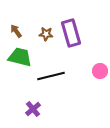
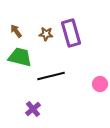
pink circle: moved 13 px down
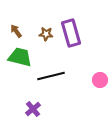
pink circle: moved 4 px up
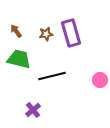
brown star: rotated 16 degrees counterclockwise
green trapezoid: moved 1 px left, 2 px down
black line: moved 1 px right
purple cross: moved 1 px down
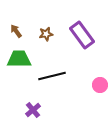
purple rectangle: moved 11 px right, 2 px down; rotated 20 degrees counterclockwise
green trapezoid: rotated 15 degrees counterclockwise
pink circle: moved 5 px down
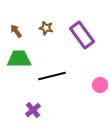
brown star: moved 6 px up; rotated 24 degrees clockwise
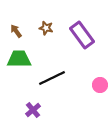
black line: moved 2 px down; rotated 12 degrees counterclockwise
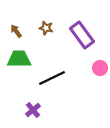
pink circle: moved 17 px up
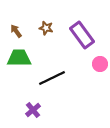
green trapezoid: moved 1 px up
pink circle: moved 4 px up
